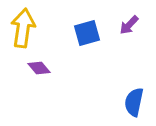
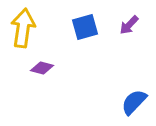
blue square: moved 2 px left, 6 px up
purple diamond: moved 3 px right; rotated 35 degrees counterclockwise
blue semicircle: rotated 32 degrees clockwise
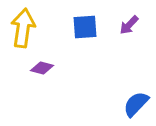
blue square: rotated 12 degrees clockwise
blue semicircle: moved 2 px right, 2 px down
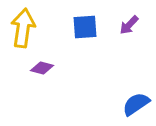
blue semicircle: rotated 12 degrees clockwise
